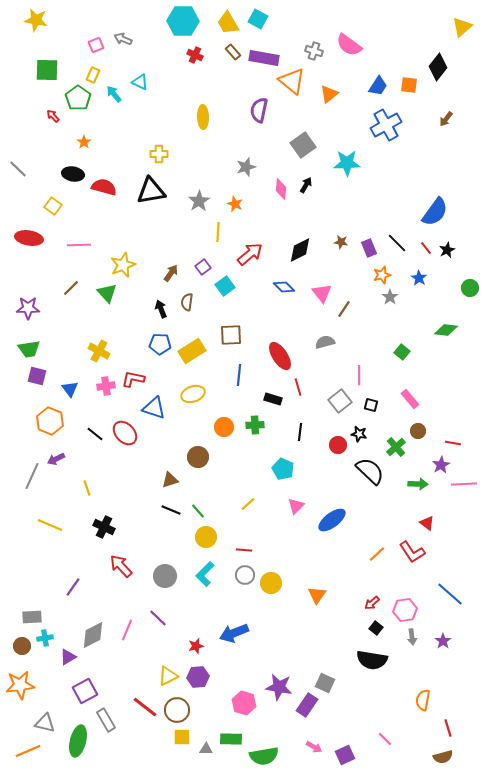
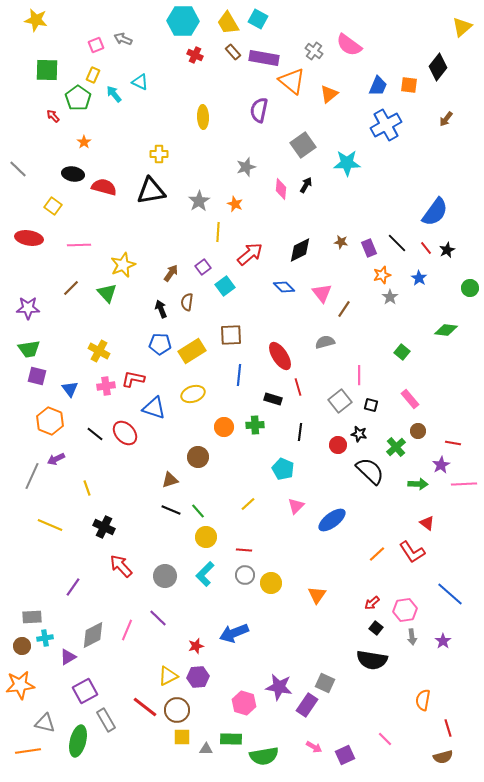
gray cross at (314, 51): rotated 18 degrees clockwise
blue trapezoid at (378, 86): rotated 10 degrees counterclockwise
orange line at (28, 751): rotated 15 degrees clockwise
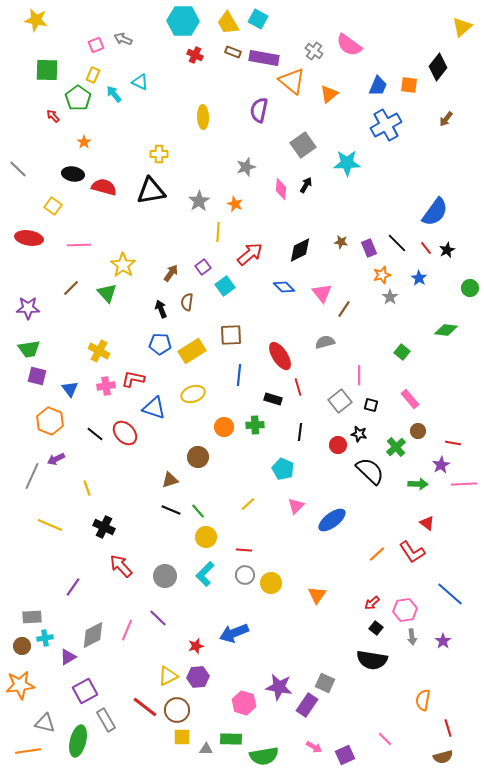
brown rectangle at (233, 52): rotated 28 degrees counterclockwise
yellow star at (123, 265): rotated 15 degrees counterclockwise
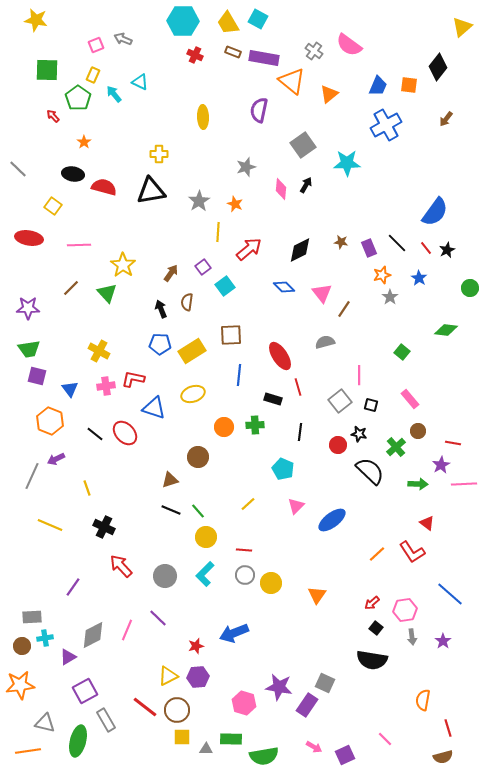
red arrow at (250, 254): moved 1 px left, 5 px up
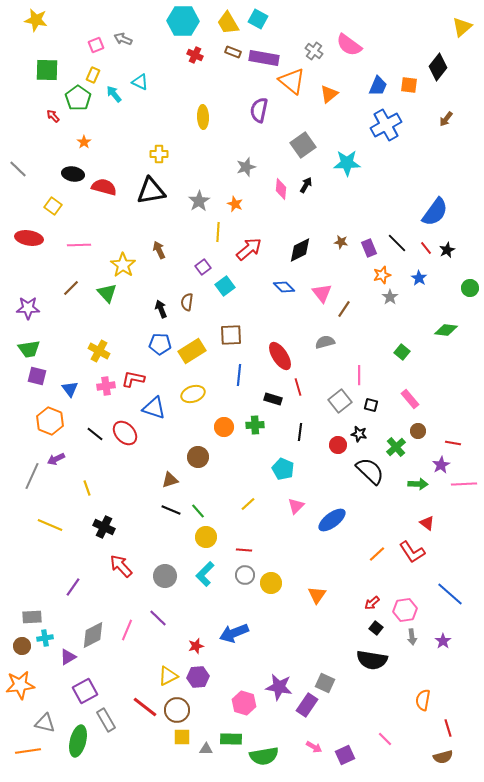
brown arrow at (171, 273): moved 12 px left, 23 px up; rotated 60 degrees counterclockwise
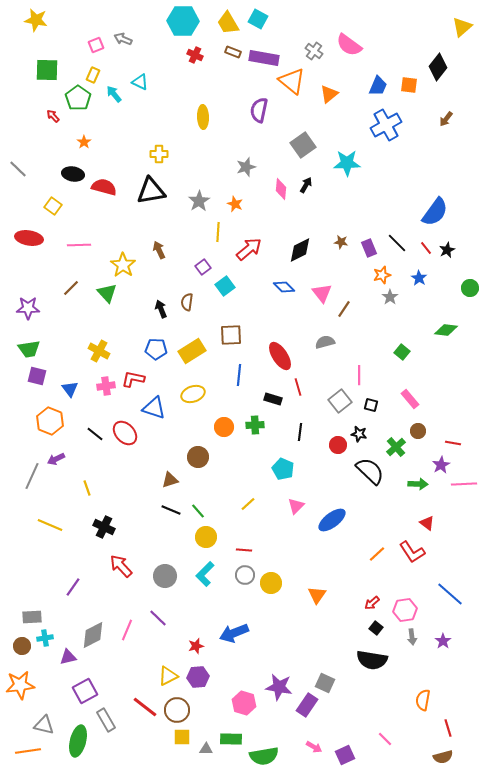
blue pentagon at (160, 344): moved 4 px left, 5 px down
purple triangle at (68, 657): rotated 18 degrees clockwise
gray triangle at (45, 723): moved 1 px left, 2 px down
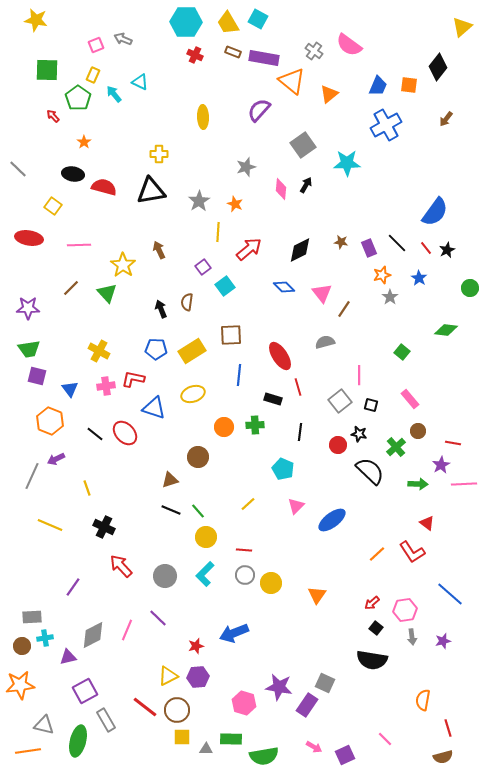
cyan hexagon at (183, 21): moved 3 px right, 1 px down
purple semicircle at (259, 110): rotated 30 degrees clockwise
purple star at (443, 641): rotated 21 degrees clockwise
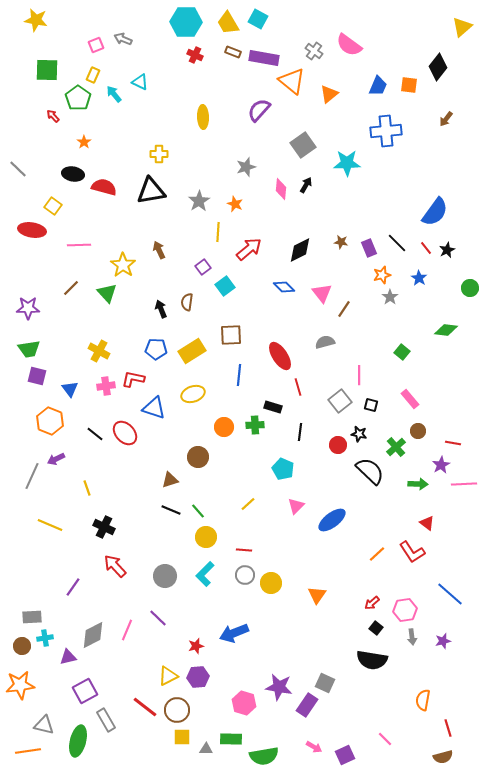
blue cross at (386, 125): moved 6 px down; rotated 24 degrees clockwise
red ellipse at (29, 238): moved 3 px right, 8 px up
black rectangle at (273, 399): moved 8 px down
red arrow at (121, 566): moved 6 px left
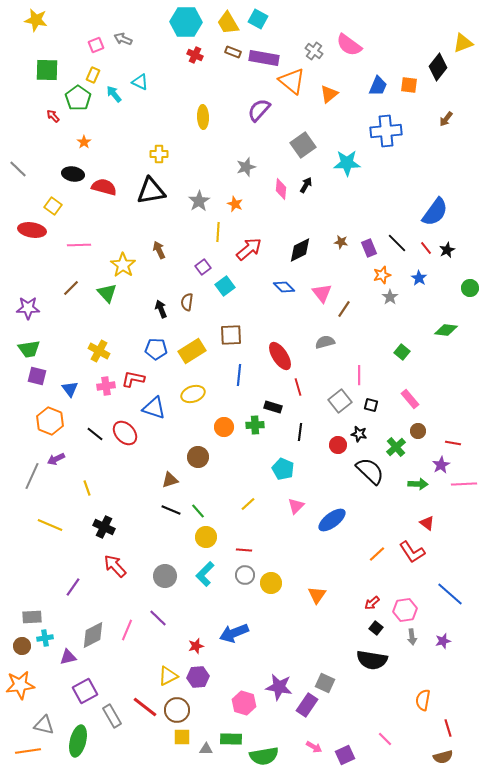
yellow triangle at (462, 27): moved 1 px right, 16 px down; rotated 20 degrees clockwise
gray rectangle at (106, 720): moved 6 px right, 4 px up
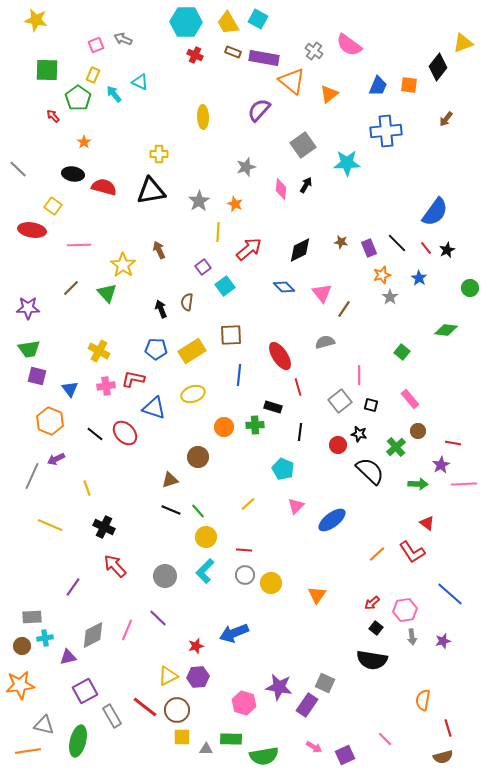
cyan L-shape at (205, 574): moved 3 px up
